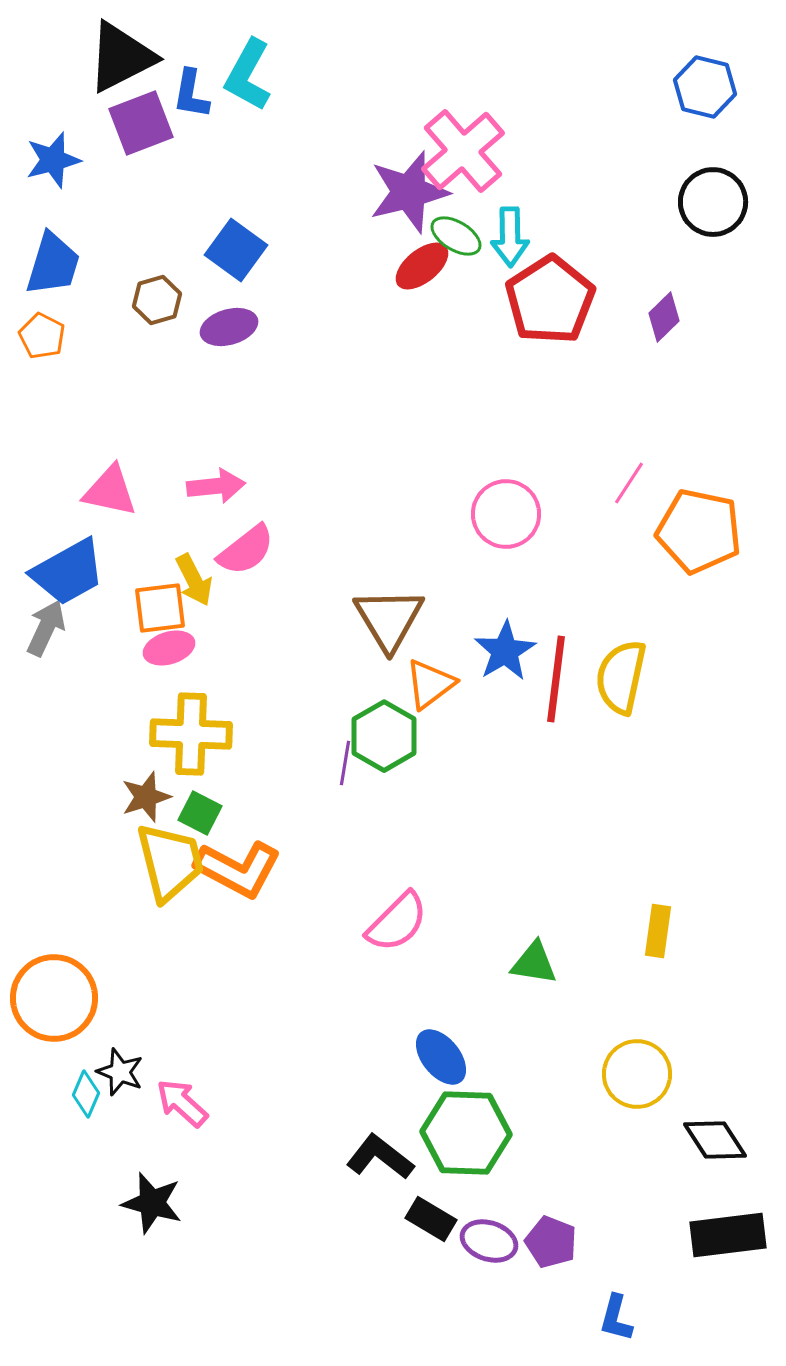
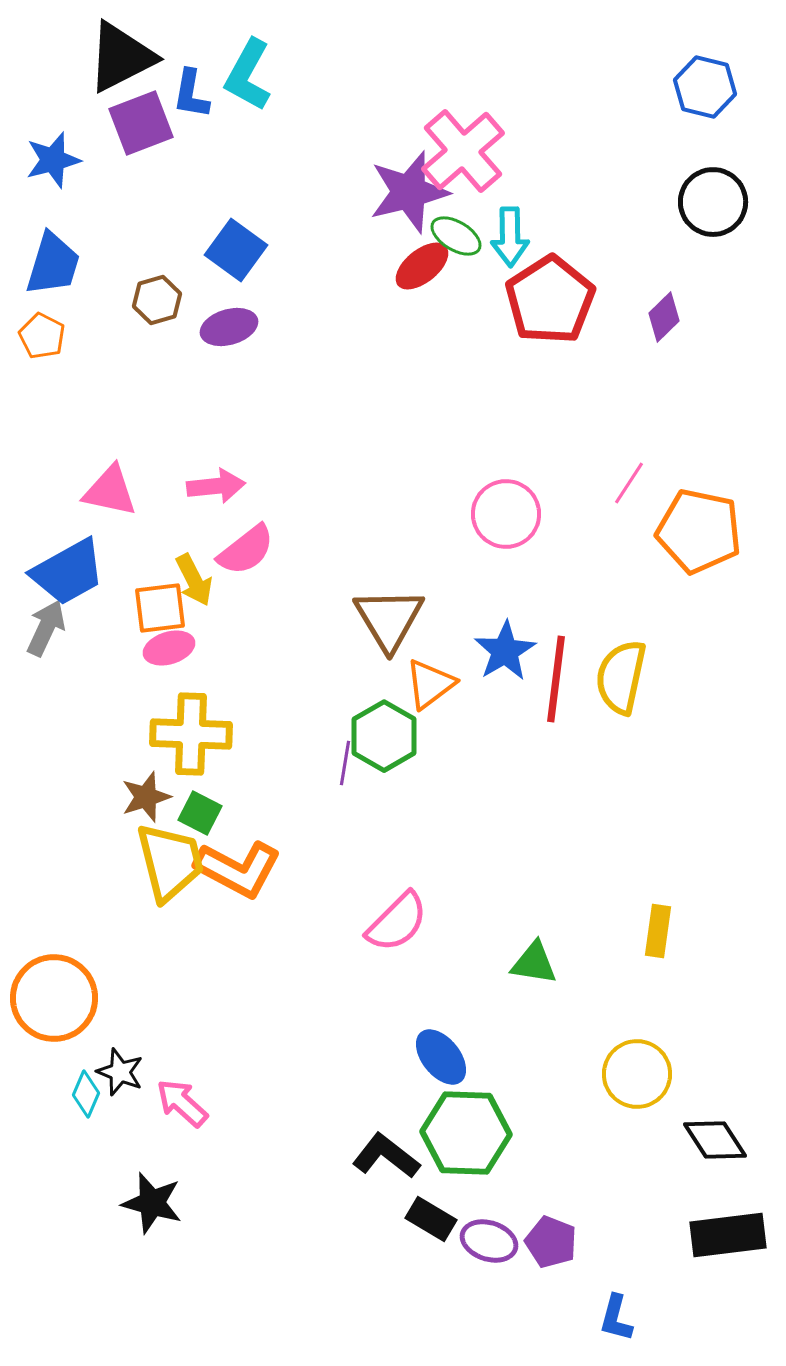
black L-shape at (380, 1157): moved 6 px right, 1 px up
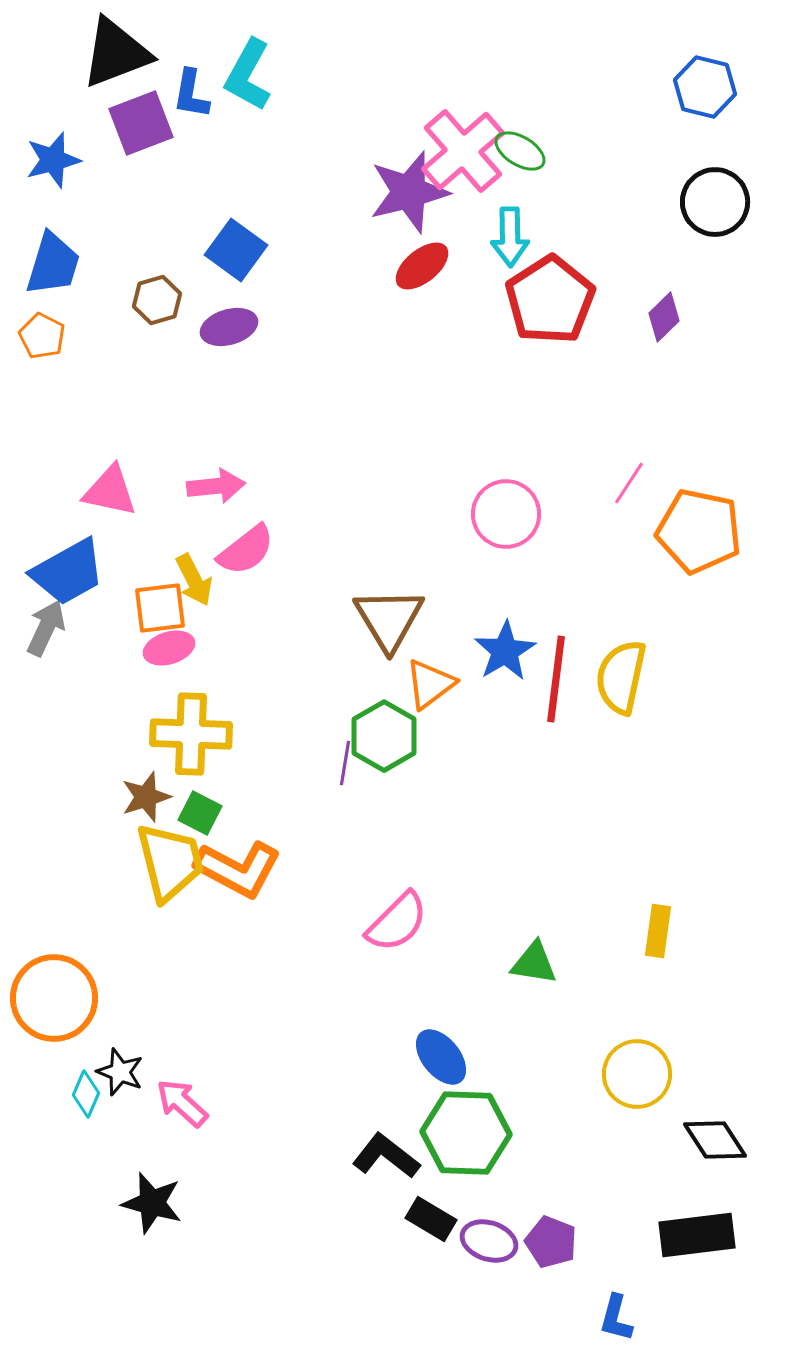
black triangle at (121, 57): moved 5 px left, 4 px up; rotated 6 degrees clockwise
black circle at (713, 202): moved 2 px right
green ellipse at (456, 236): moved 64 px right, 85 px up
black rectangle at (728, 1235): moved 31 px left
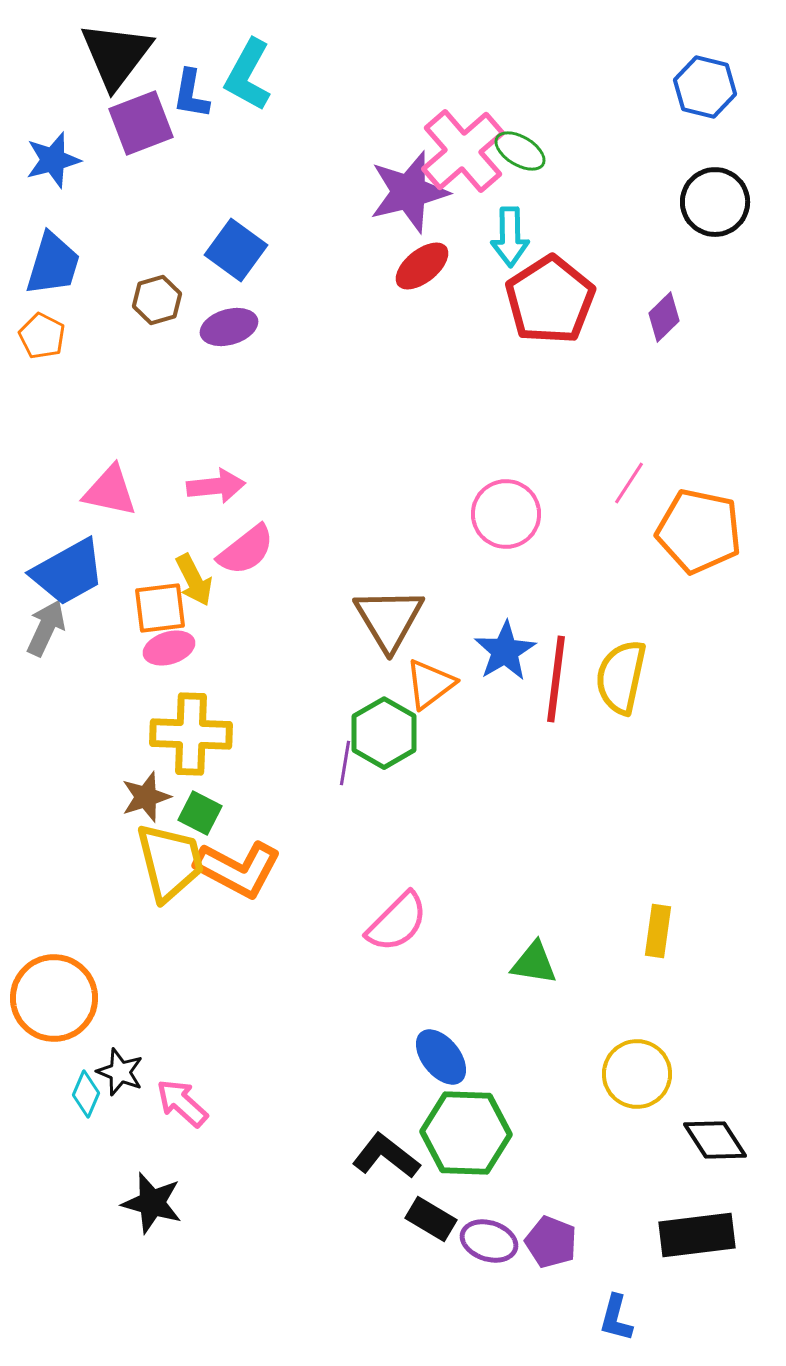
black triangle at (116, 53): moved 2 px down; rotated 32 degrees counterclockwise
green hexagon at (384, 736): moved 3 px up
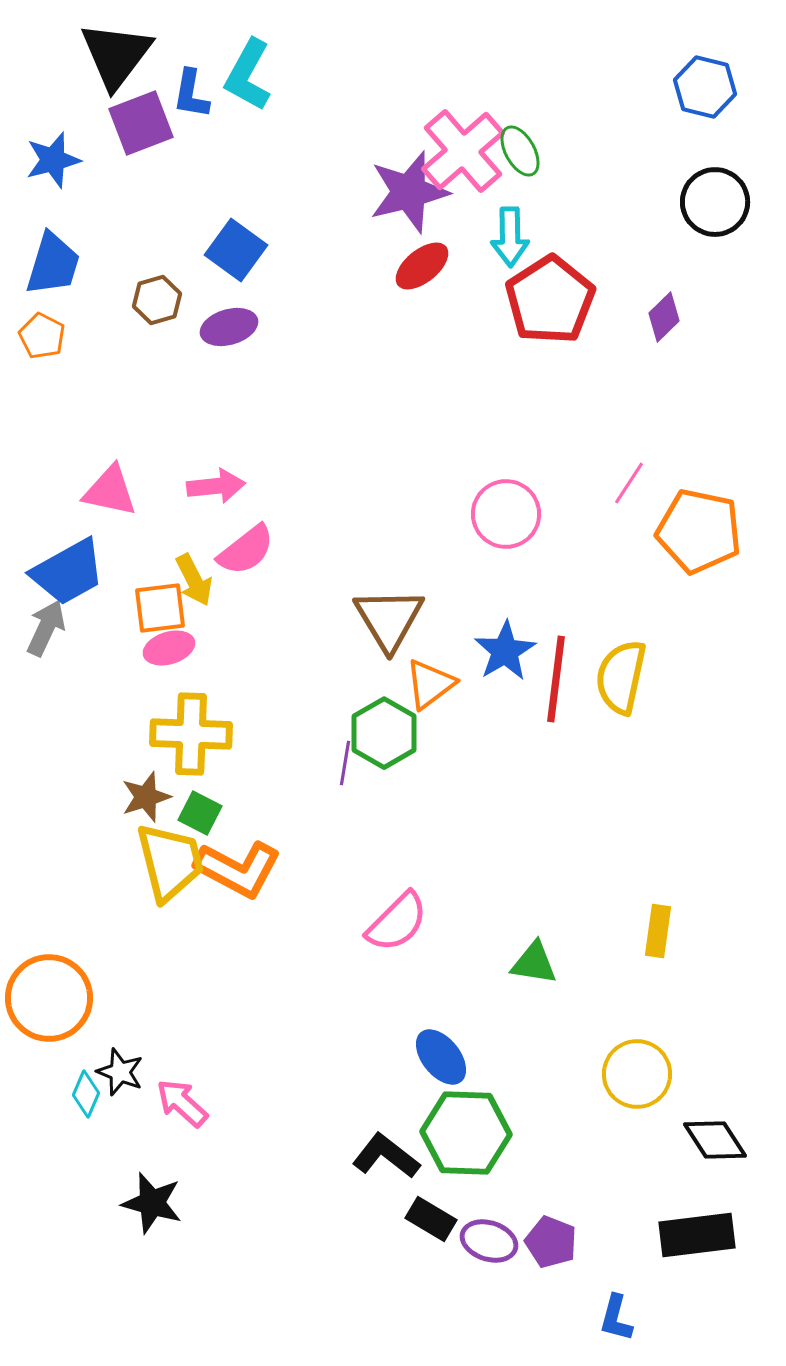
green ellipse at (520, 151): rotated 30 degrees clockwise
orange circle at (54, 998): moved 5 px left
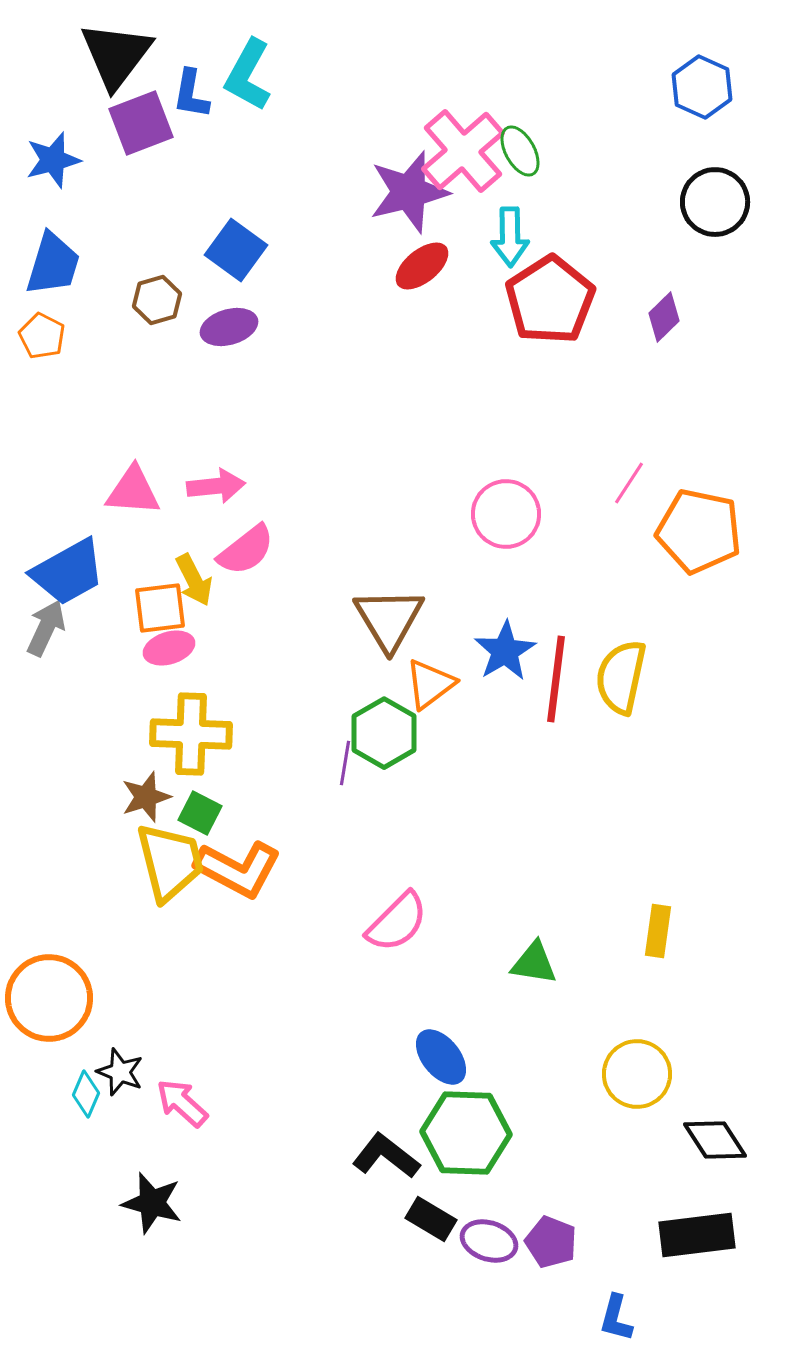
blue hexagon at (705, 87): moved 3 px left; rotated 10 degrees clockwise
pink triangle at (110, 491): moved 23 px right; rotated 8 degrees counterclockwise
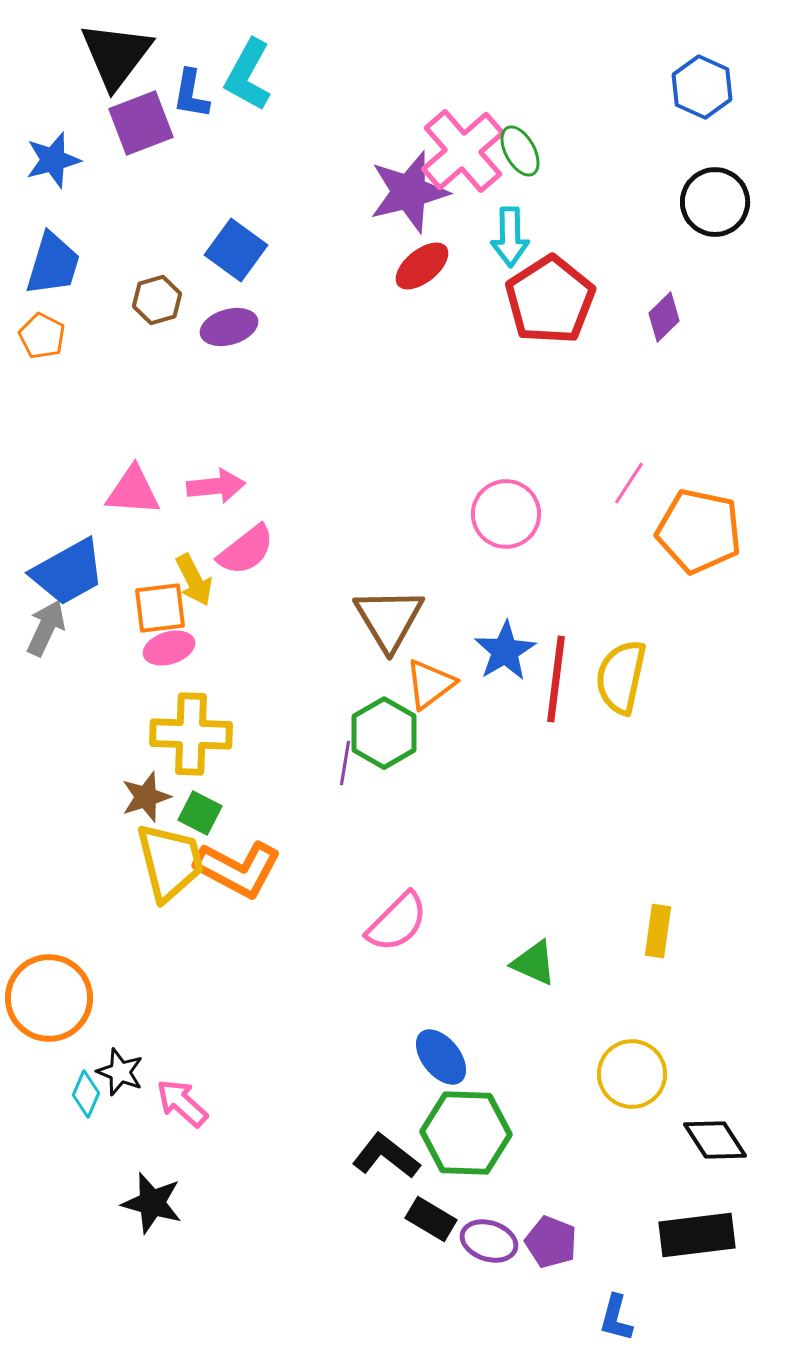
green triangle at (534, 963): rotated 15 degrees clockwise
yellow circle at (637, 1074): moved 5 px left
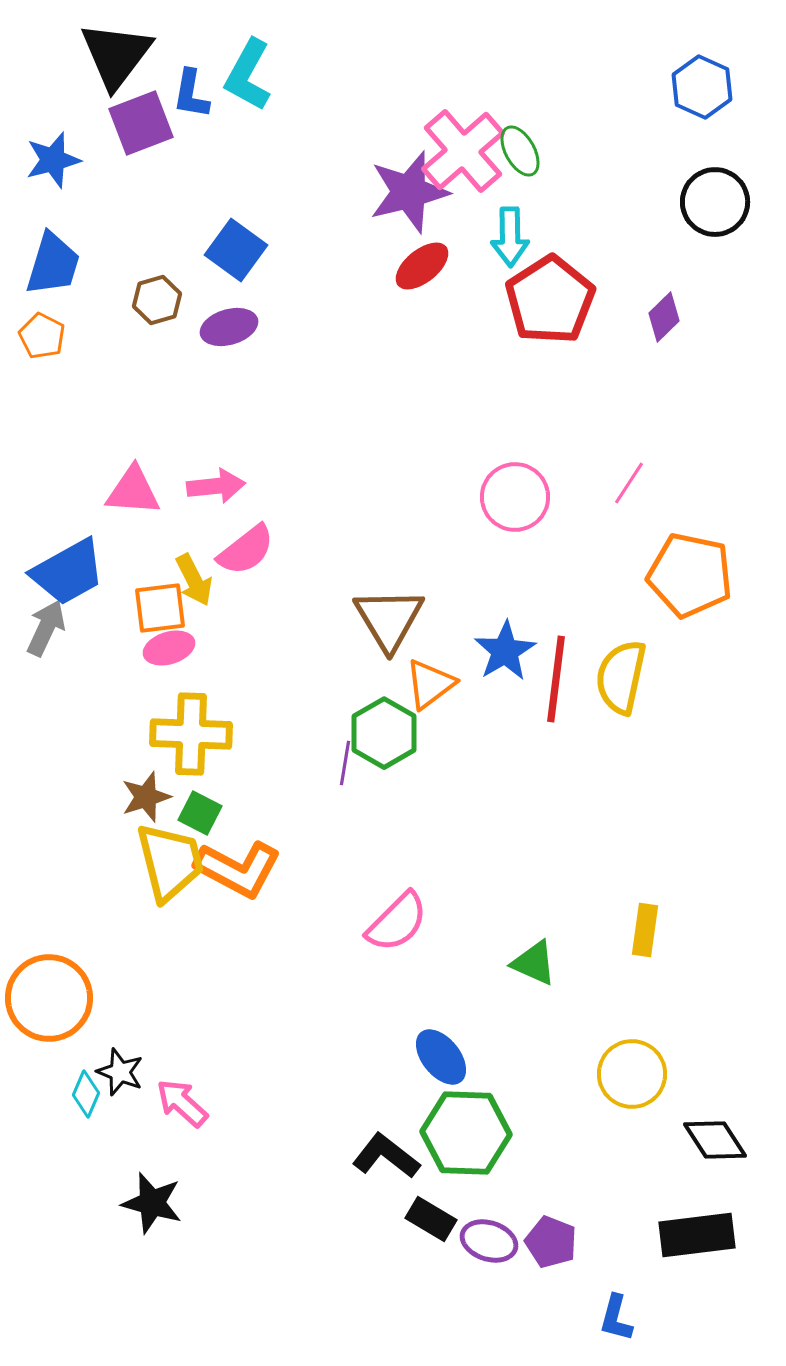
pink circle at (506, 514): moved 9 px right, 17 px up
orange pentagon at (699, 531): moved 9 px left, 44 px down
yellow rectangle at (658, 931): moved 13 px left, 1 px up
